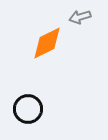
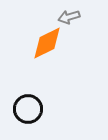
gray arrow: moved 11 px left
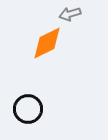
gray arrow: moved 1 px right, 3 px up
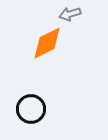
black circle: moved 3 px right
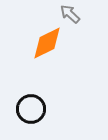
gray arrow: rotated 60 degrees clockwise
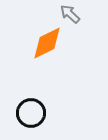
black circle: moved 4 px down
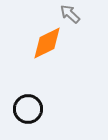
black circle: moved 3 px left, 4 px up
